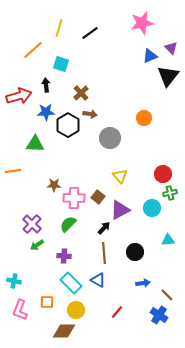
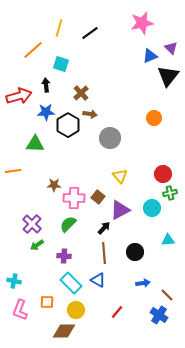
orange circle at (144, 118): moved 10 px right
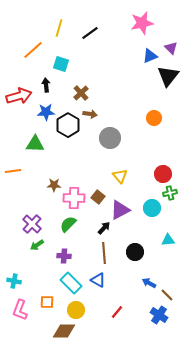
blue arrow at (143, 283): moved 6 px right; rotated 144 degrees counterclockwise
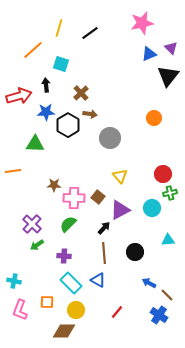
blue triangle at (150, 56): moved 1 px left, 2 px up
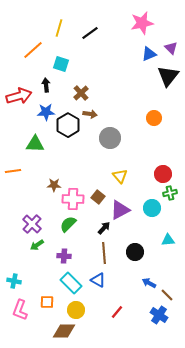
pink cross at (74, 198): moved 1 px left, 1 px down
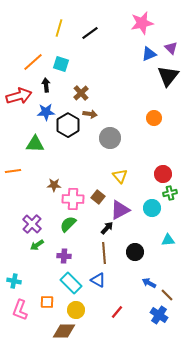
orange line at (33, 50): moved 12 px down
black arrow at (104, 228): moved 3 px right
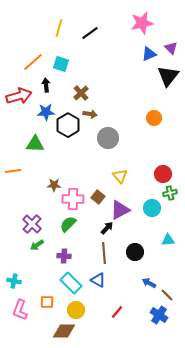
gray circle at (110, 138): moved 2 px left
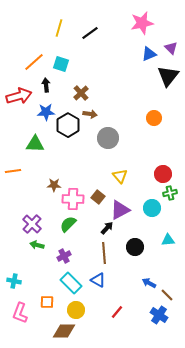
orange line at (33, 62): moved 1 px right
green arrow at (37, 245): rotated 48 degrees clockwise
black circle at (135, 252): moved 5 px up
purple cross at (64, 256): rotated 32 degrees counterclockwise
pink L-shape at (20, 310): moved 3 px down
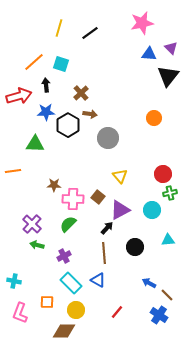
blue triangle at (149, 54): rotated 28 degrees clockwise
cyan circle at (152, 208): moved 2 px down
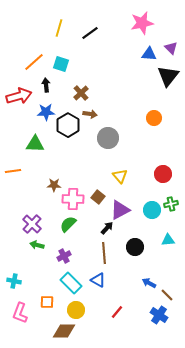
green cross at (170, 193): moved 1 px right, 11 px down
